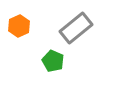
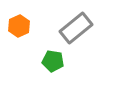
green pentagon: rotated 15 degrees counterclockwise
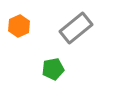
green pentagon: moved 8 px down; rotated 20 degrees counterclockwise
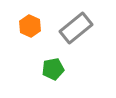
orange hexagon: moved 11 px right; rotated 10 degrees counterclockwise
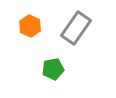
gray rectangle: rotated 16 degrees counterclockwise
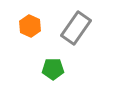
green pentagon: rotated 10 degrees clockwise
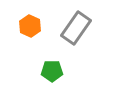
green pentagon: moved 1 px left, 2 px down
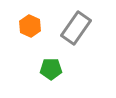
green pentagon: moved 1 px left, 2 px up
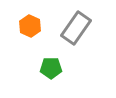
green pentagon: moved 1 px up
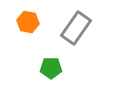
orange hexagon: moved 2 px left, 4 px up; rotated 15 degrees counterclockwise
